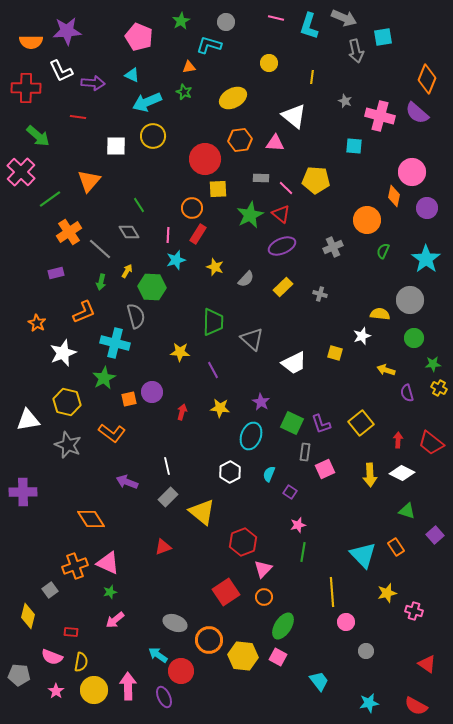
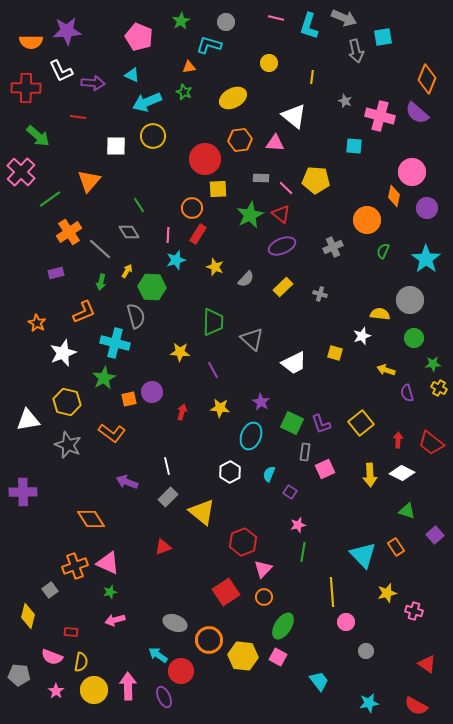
pink arrow at (115, 620): rotated 24 degrees clockwise
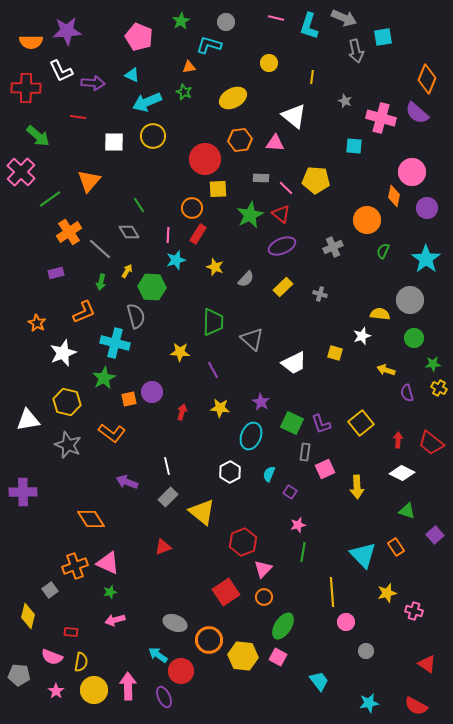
pink cross at (380, 116): moved 1 px right, 2 px down
white square at (116, 146): moved 2 px left, 4 px up
yellow arrow at (370, 475): moved 13 px left, 12 px down
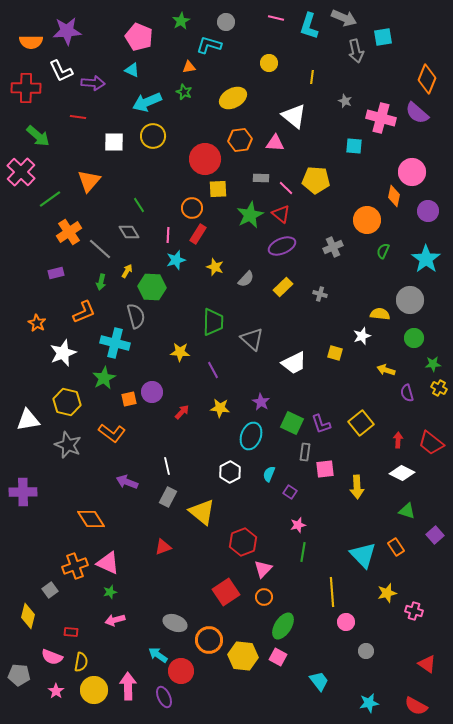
cyan triangle at (132, 75): moved 5 px up
purple circle at (427, 208): moved 1 px right, 3 px down
red arrow at (182, 412): rotated 28 degrees clockwise
pink square at (325, 469): rotated 18 degrees clockwise
gray rectangle at (168, 497): rotated 18 degrees counterclockwise
